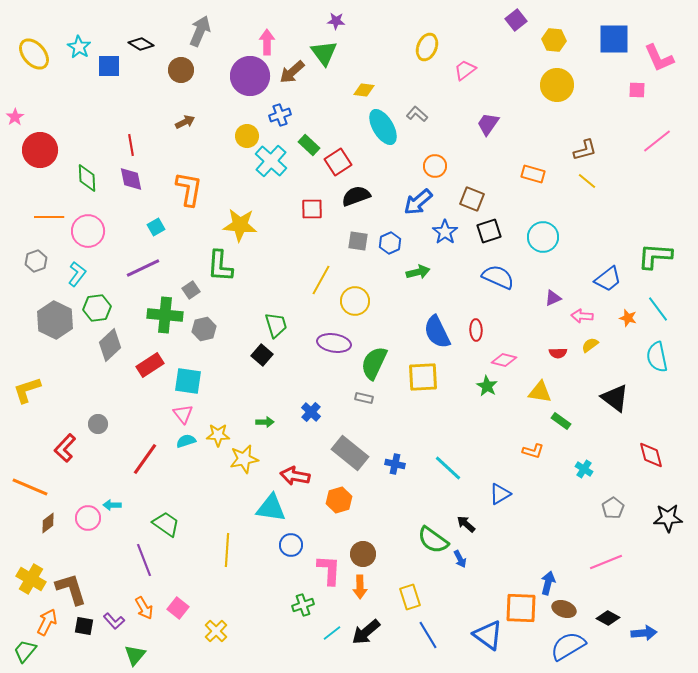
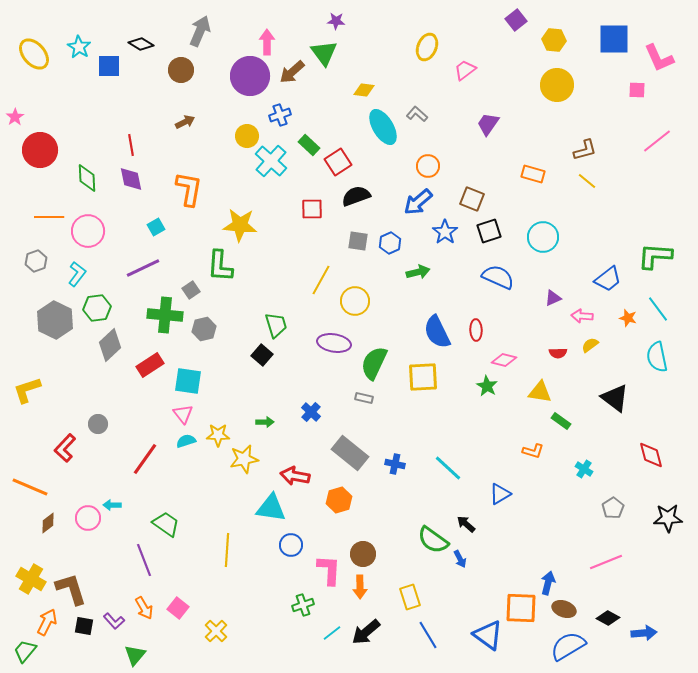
orange circle at (435, 166): moved 7 px left
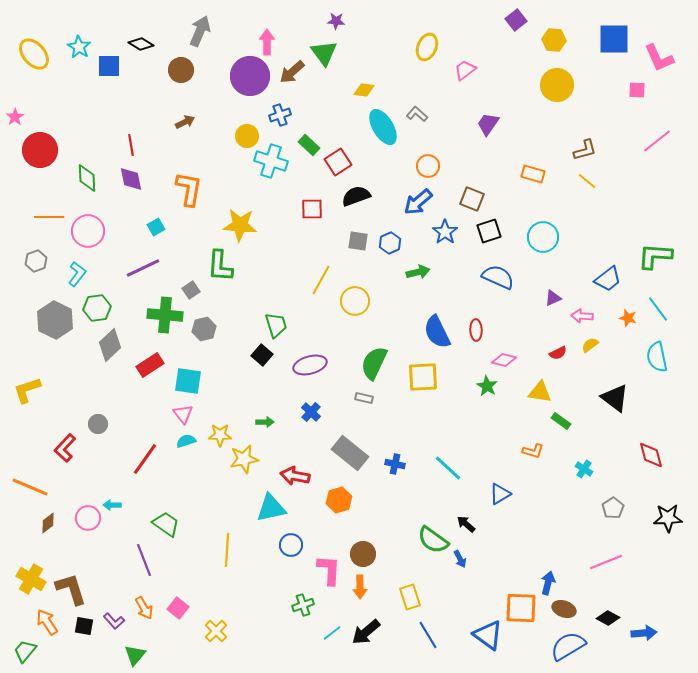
cyan cross at (271, 161): rotated 24 degrees counterclockwise
purple ellipse at (334, 343): moved 24 px left, 22 px down; rotated 24 degrees counterclockwise
red semicircle at (558, 353): rotated 24 degrees counterclockwise
yellow star at (218, 435): moved 2 px right
cyan triangle at (271, 508): rotated 20 degrees counterclockwise
orange arrow at (47, 622): rotated 60 degrees counterclockwise
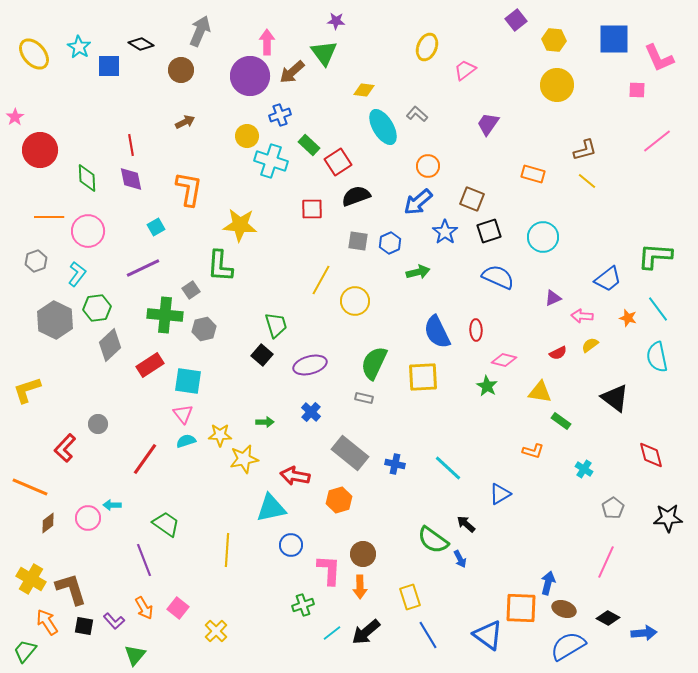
pink line at (606, 562): rotated 44 degrees counterclockwise
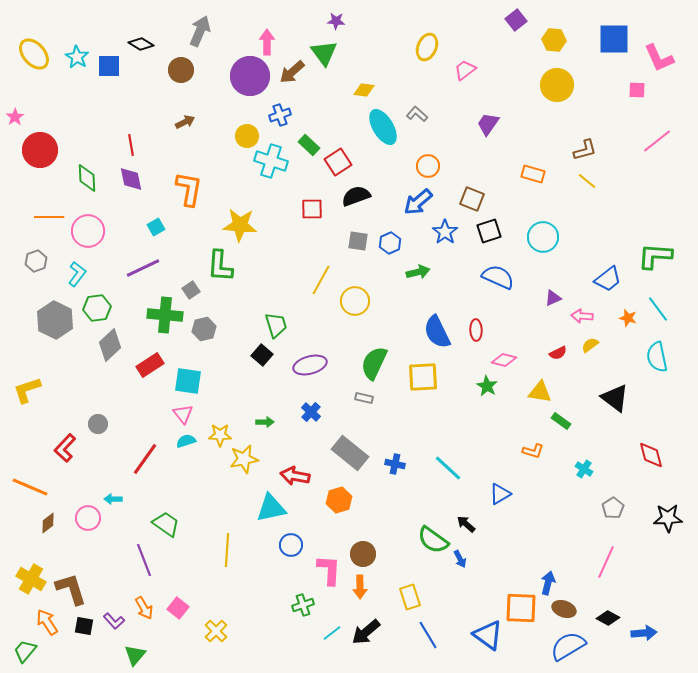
cyan star at (79, 47): moved 2 px left, 10 px down
cyan arrow at (112, 505): moved 1 px right, 6 px up
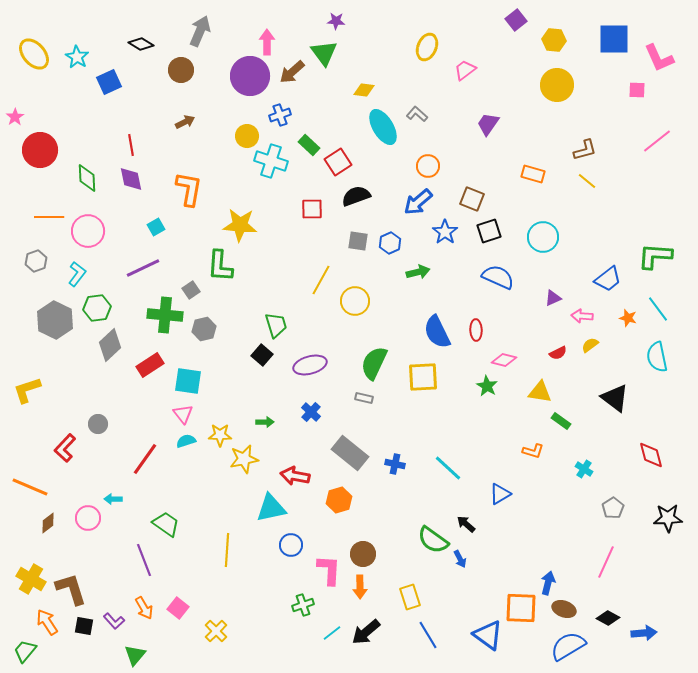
blue square at (109, 66): moved 16 px down; rotated 25 degrees counterclockwise
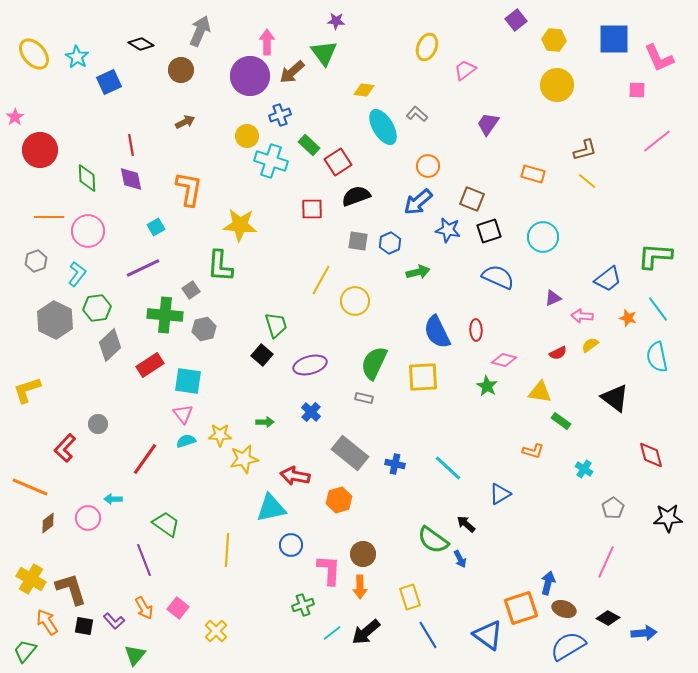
blue star at (445, 232): moved 3 px right, 2 px up; rotated 25 degrees counterclockwise
orange square at (521, 608): rotated 20 degrees counterclockwise
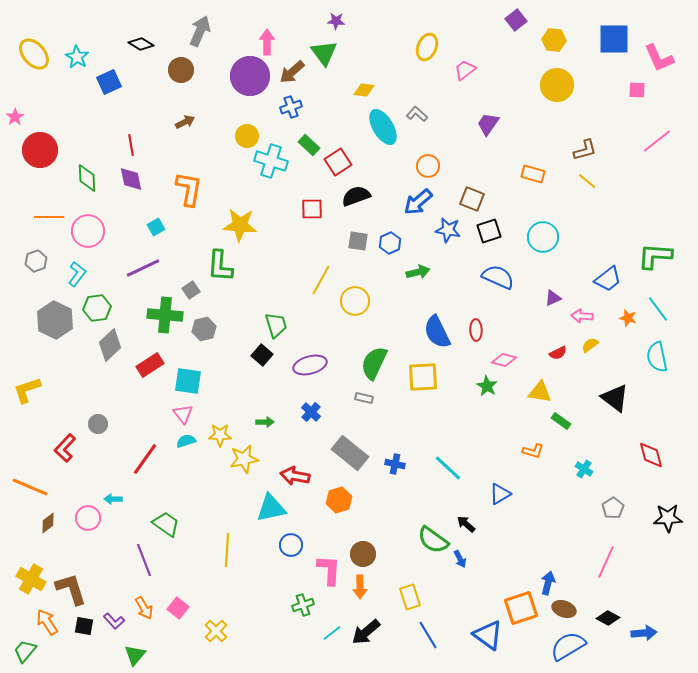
blue cross at (280, 115): moved 11 px right, 8 px up
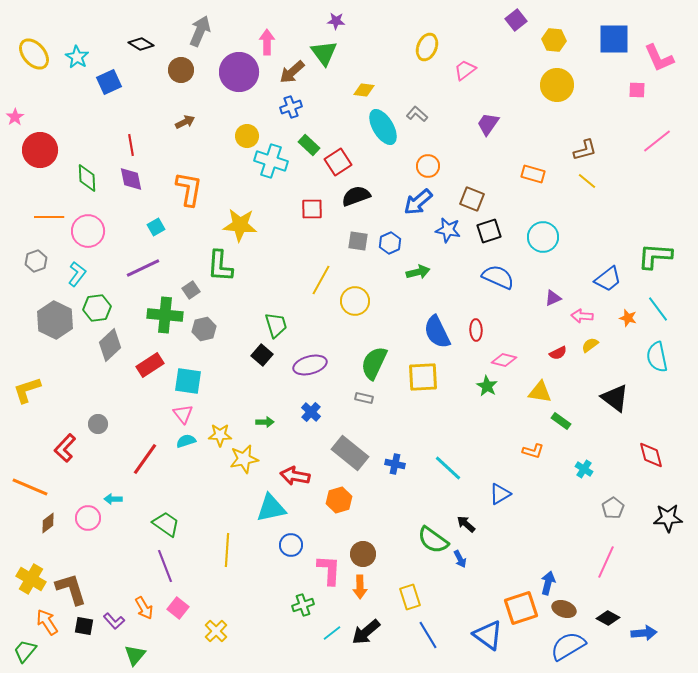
purple circle at (250, 76): moved 11 px left, 4 px up
purple line at (144, 560): moved 21 px right, 6 px down
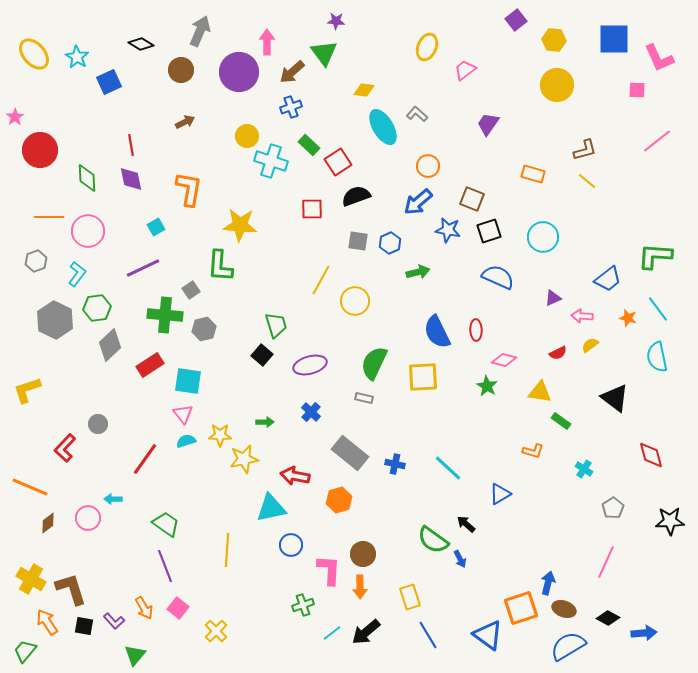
black star at (668, 518): moved 2 px right, 3 px down
